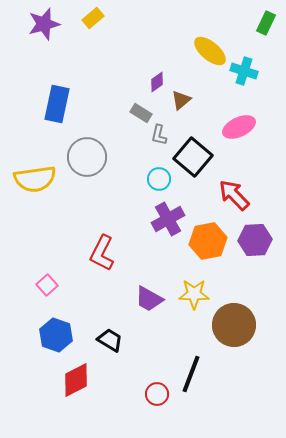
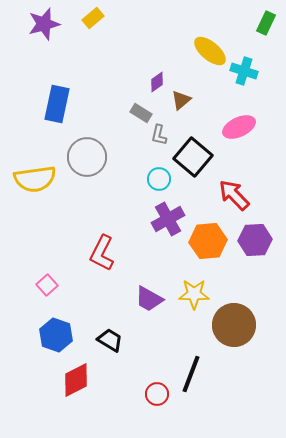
orange hexagon: rotated 6 degrees clockwise
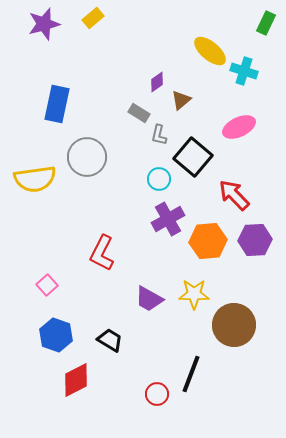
gray rectangle: moved 2 px left
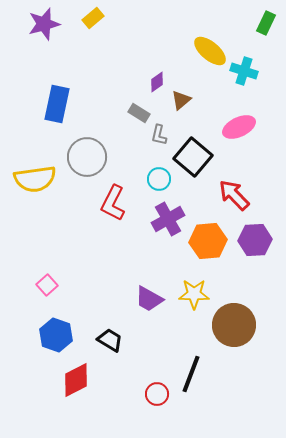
red L-shape: moved 11 px right, 50 px up
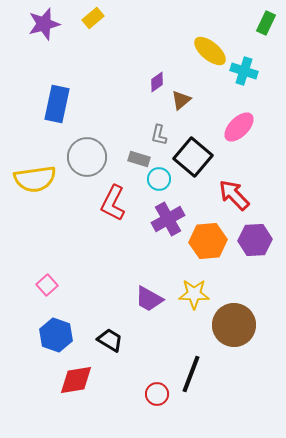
gray rectangle: moved 46 px down; rotated 15 degrees counterclockwise
pink ellipse: rotated 20 degrees counterclockwise
red diamond: rotated 18 degrees clockwise
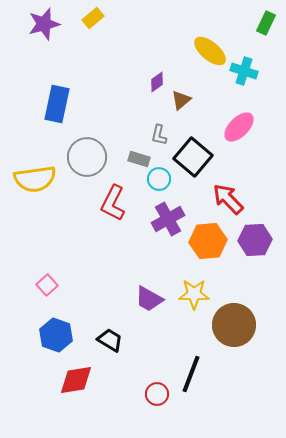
red arrow: moved 6 px left, 4 px down
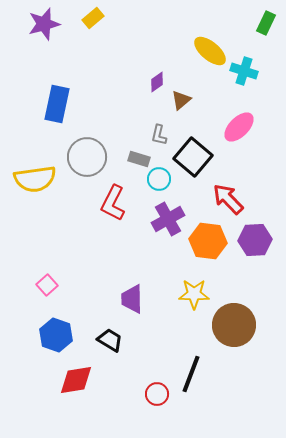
orange hexagon: rotated 12 degrees clockwise
purple trapezoid: moved 17 px left; rotated 60 degrees clockwise
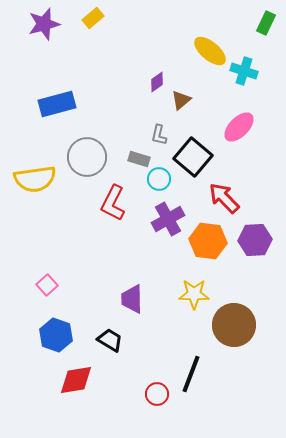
blue rectangle: rotated 63 degrees clockwise
red arrow: moved 4 px left, 1 px up
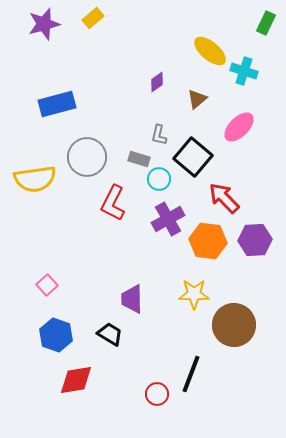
brown triangle: moved 16 px right, 1 px up
black trapezoid: moved 6 px up
